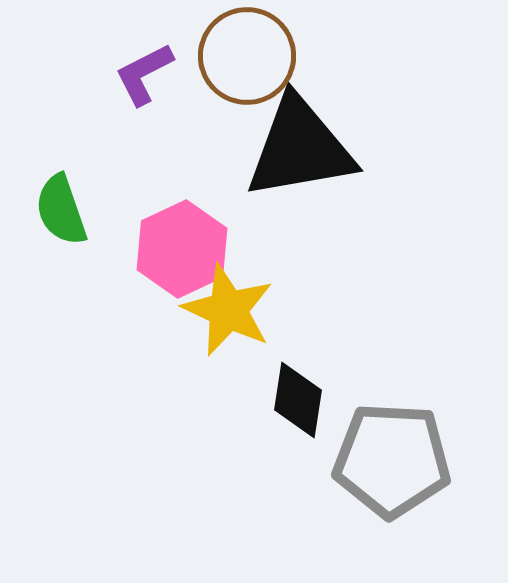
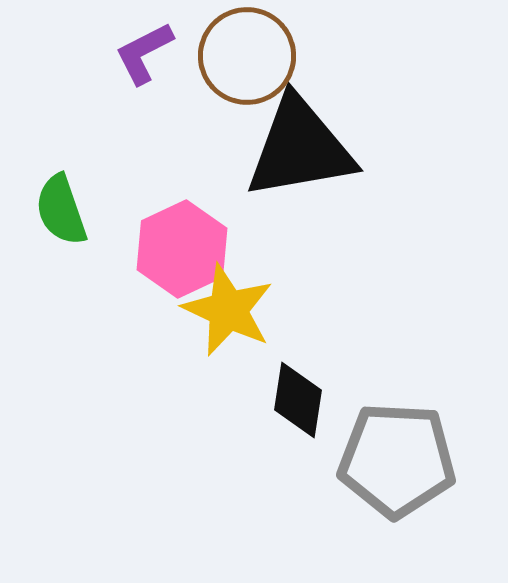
purple L-shape: moved 21 px up
gray pentagon: moved 5 px right
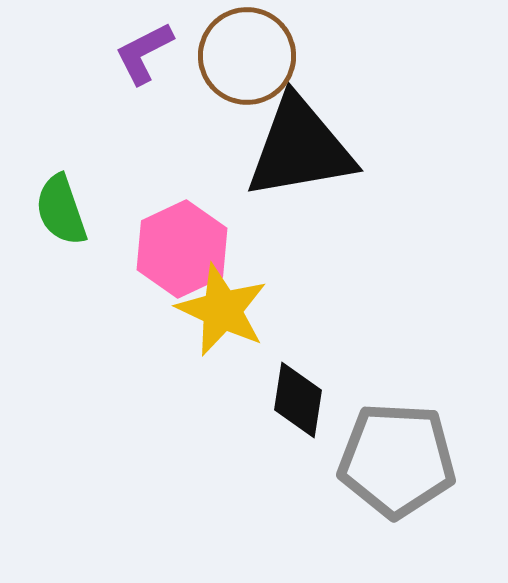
yellow star: moved 6 px left
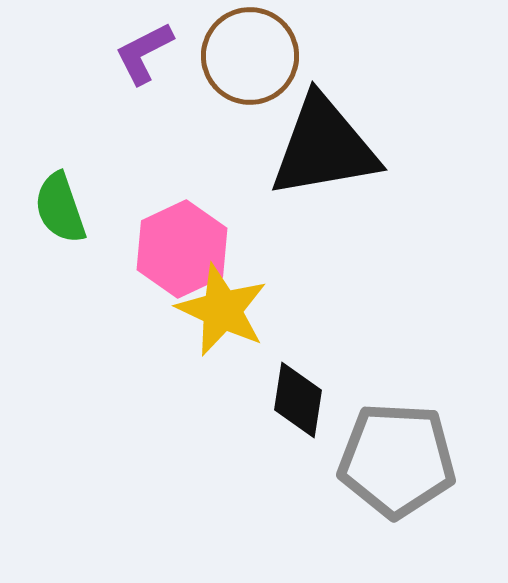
brown circle: moved 3 px right
black triangle: moved 24 px right, 1 px up
green semicircle: moved 1 px left, 2 px up
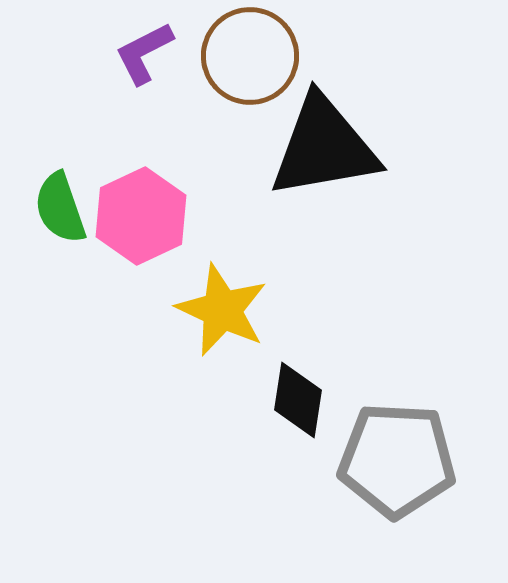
pink hexagon: moved 41 px left, 33 px up
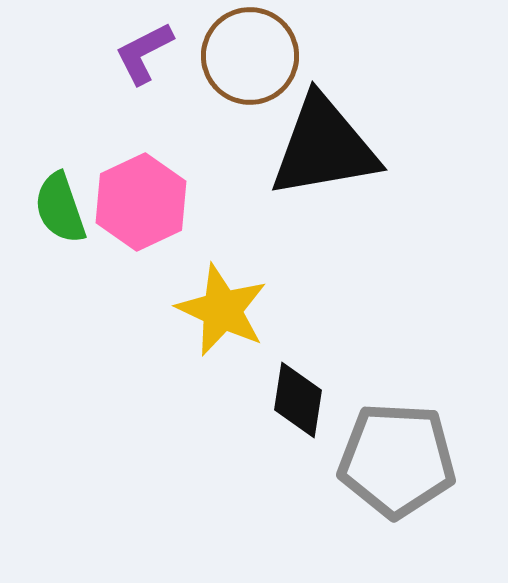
pink hexagon: moved 14 px up
